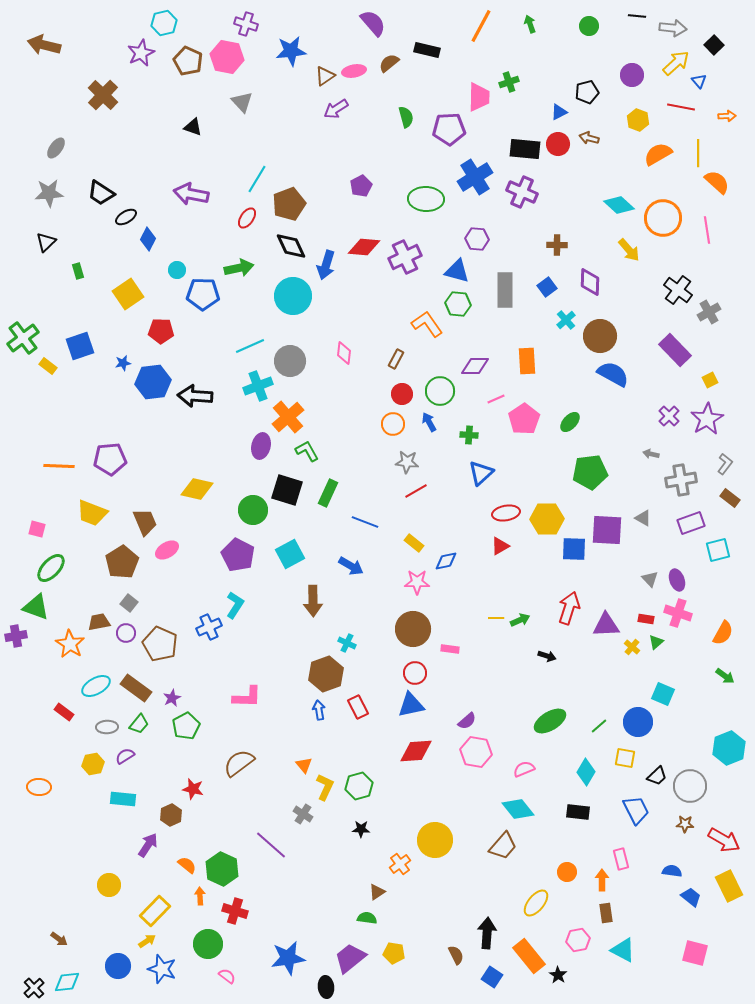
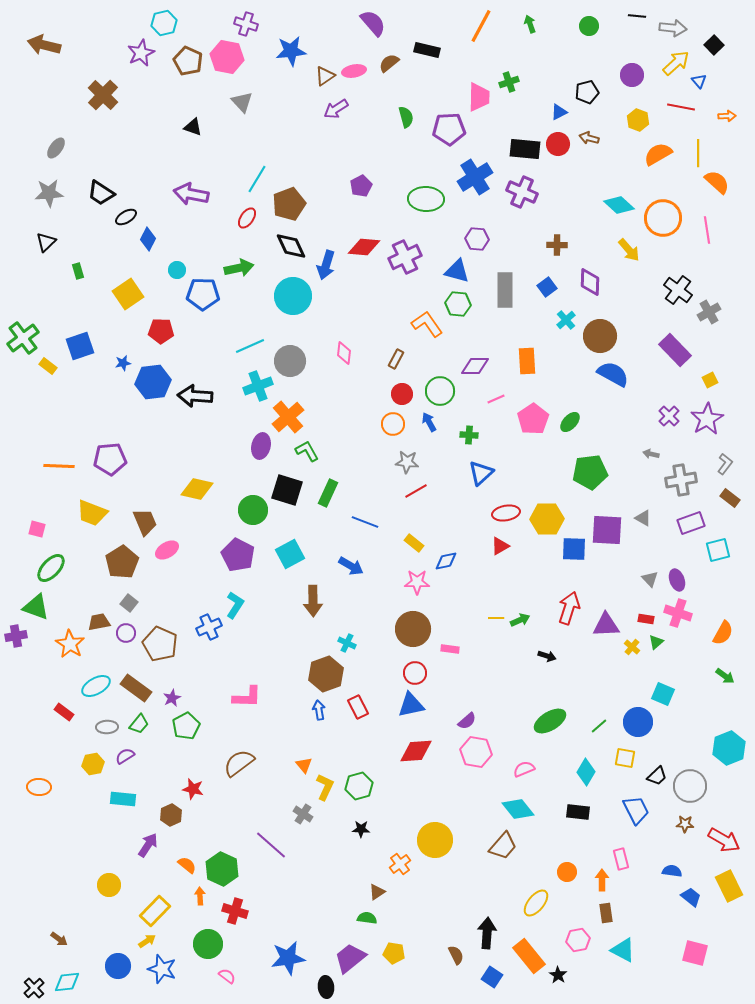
pink pentagon at (524, 419): moved 9 px right
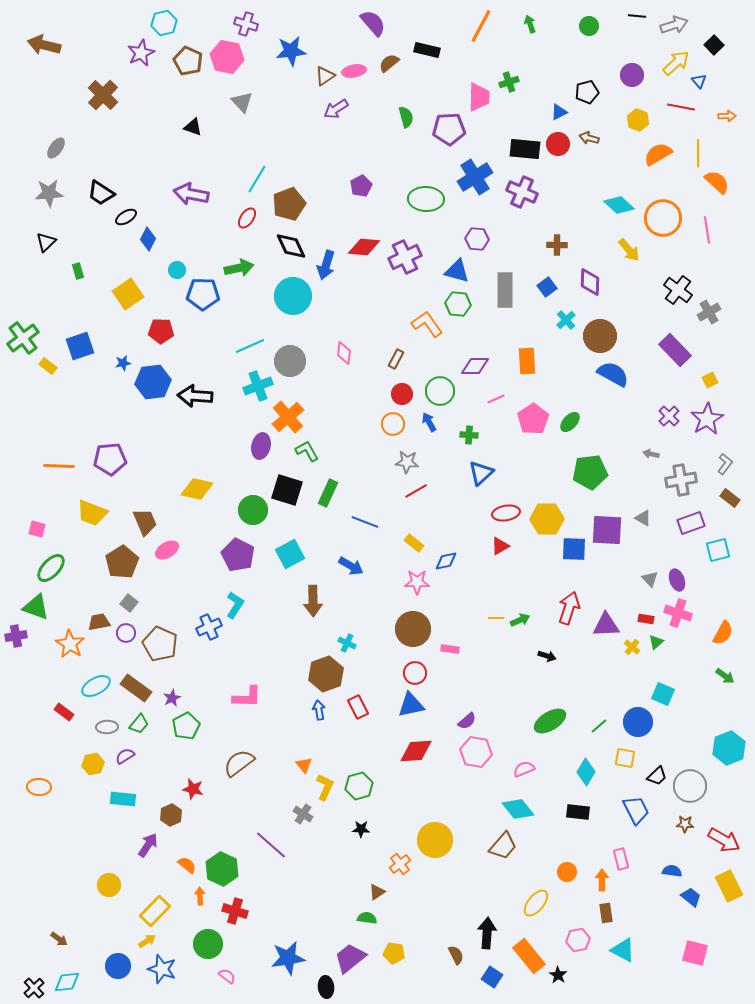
gray arrow at (673, 28): moved 1 px right, 3 px up; rotated 24 degrees counterclockwise
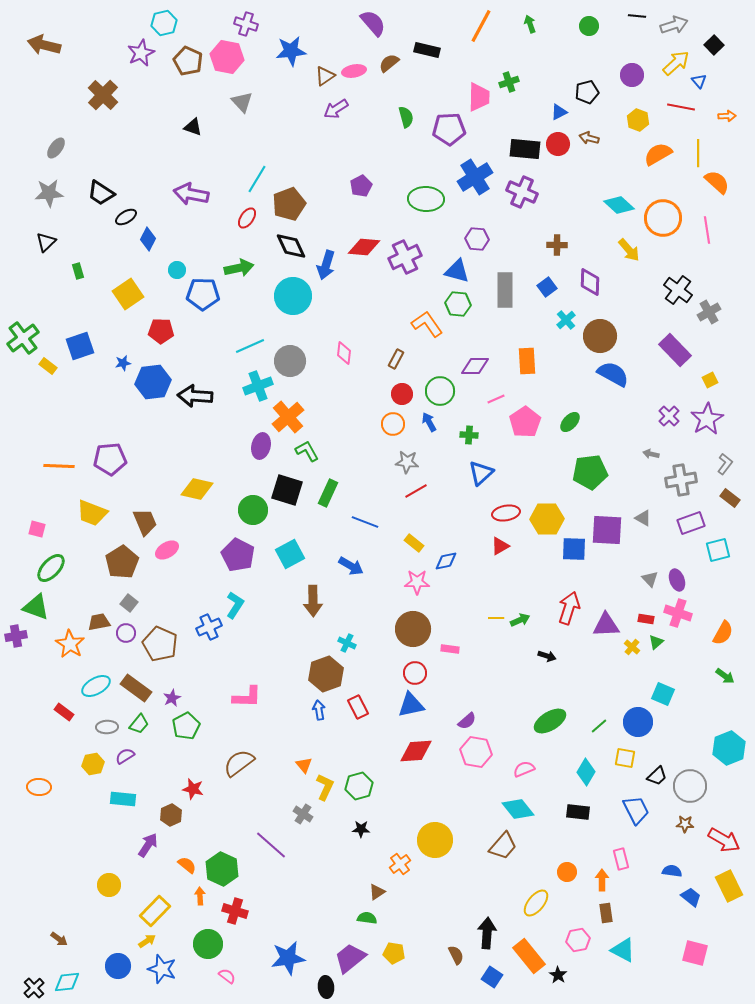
pink pentagon at (533, 419): moved 8 px left, 3 px down
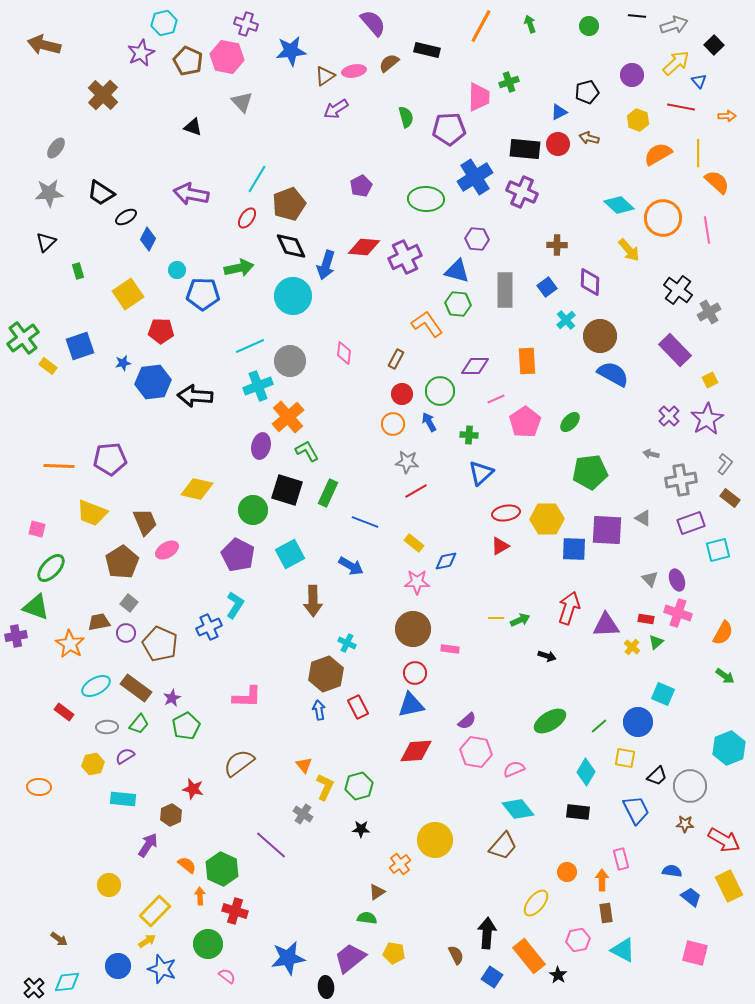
pink semicircle at (524, 769): moved 10 px left
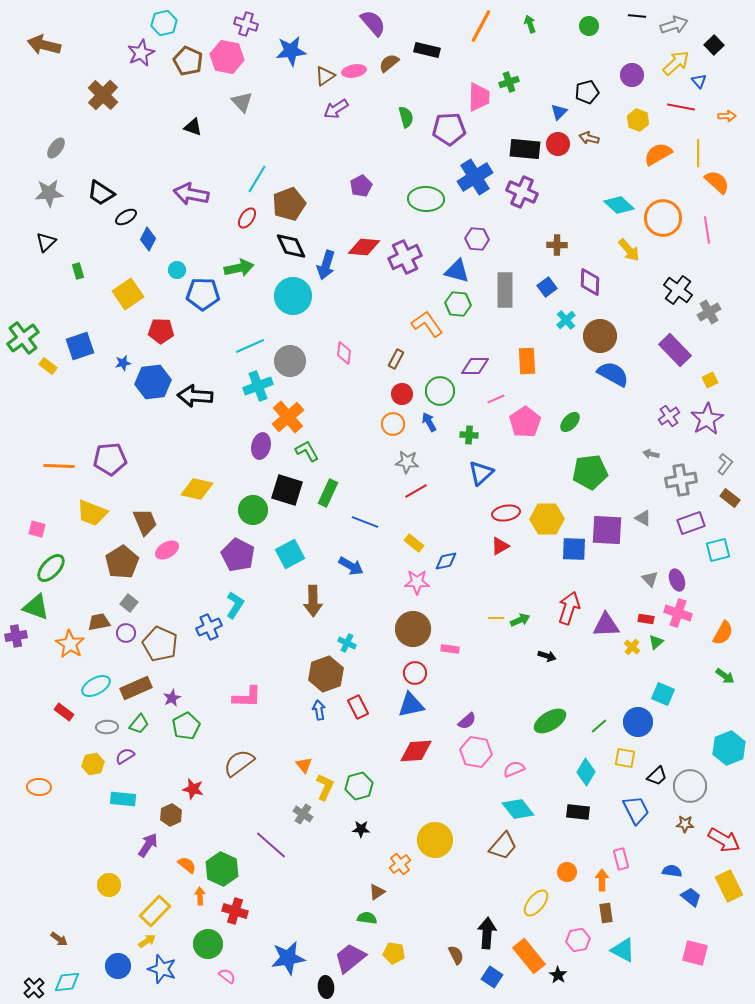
blue triangle at (559, 112): rotated 18 degrees counterclockwise
purple cross at (669, 416): rotated 10 degrees clockwise
brown rectangle at (136, 688): rotated 60 degrees counterclockwise
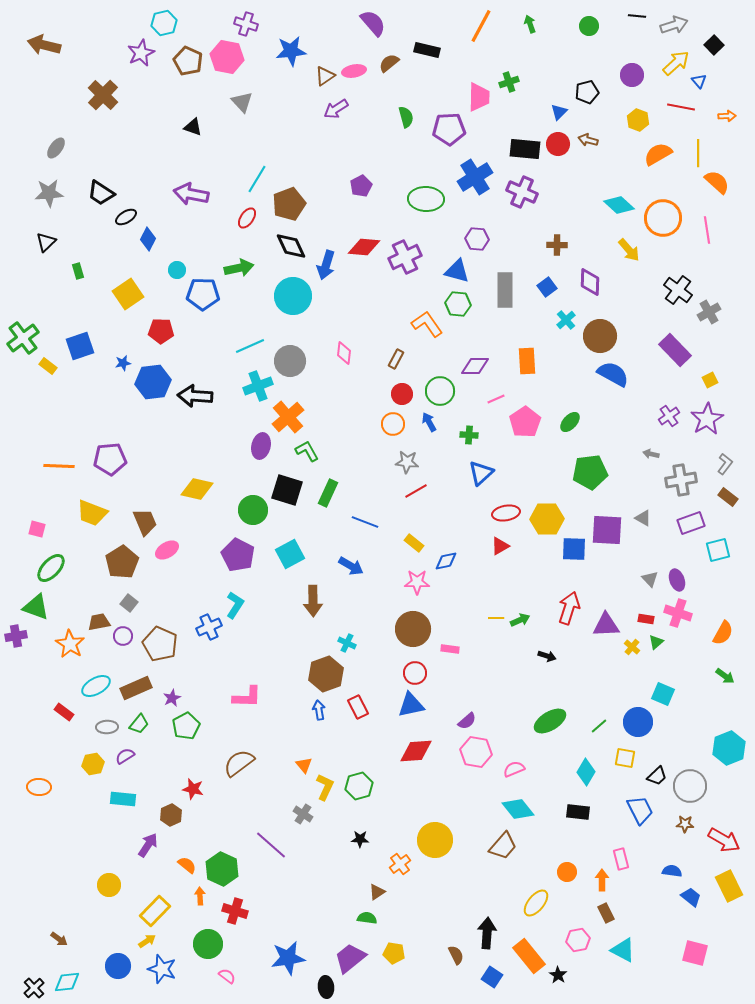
brown arrow at (589, 138): moved 1 px left, 2 px down
brown rectangle at (730, 498): moved 2 px left, 1 px up
purple circle at (126, 633): moved 3 px left, 3 px down
blue trapezoid at (636, 810): moved 4 px right
black star at (361, 829): moved 1 px left, 10 px down
brown rectangle at (606, 913): rotated 18 degrees counterclockwise
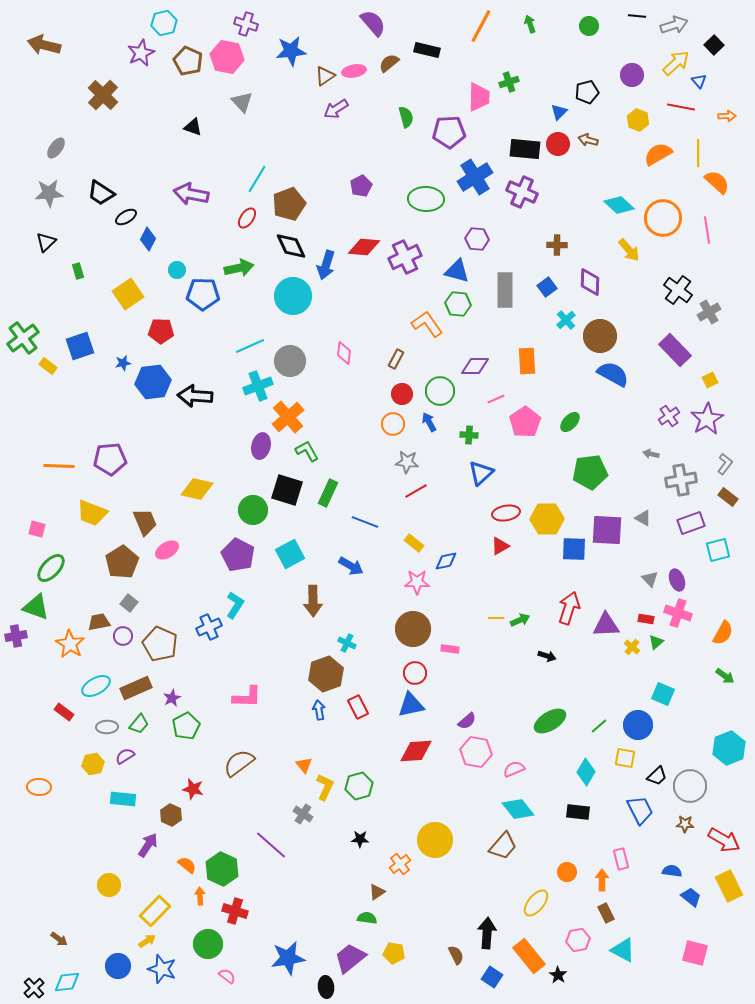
purple pentagon at (449, 129): moved 3 px down
blue circle at (638, 722): moved 3 px down
brown hexagon at (171, 815): rotated 10 degrees counterclockwise
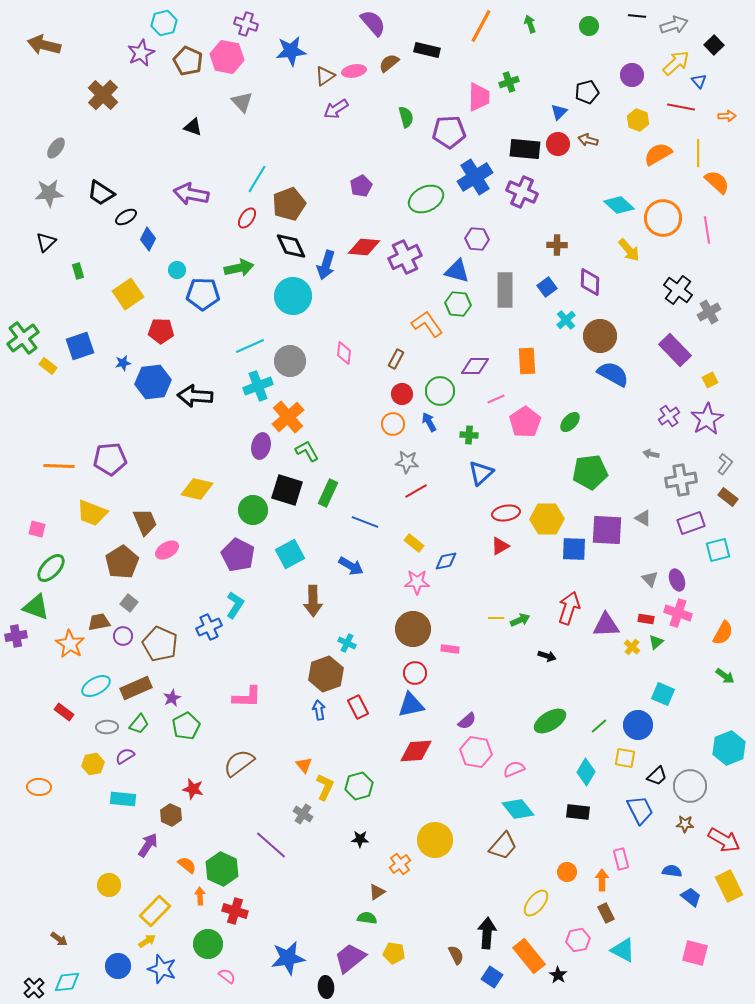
green ellipse at (426, 199): rotated 28 degrees counterclockwise
